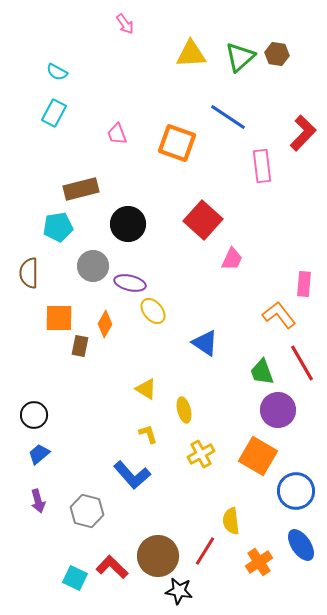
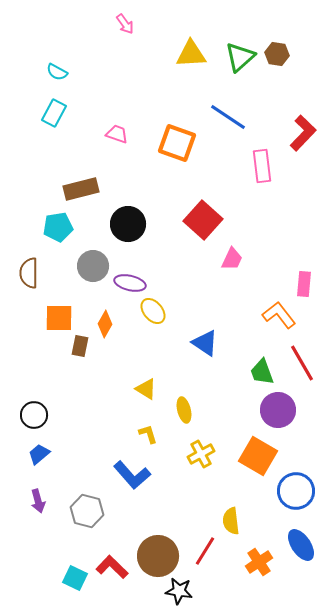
pink trapezoid at (117, 134): rotated 130 degrees clockwise
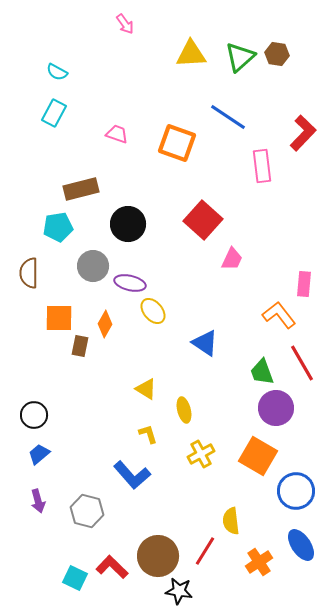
purple circle at (278, 410): moved 2 px left, 2 px up
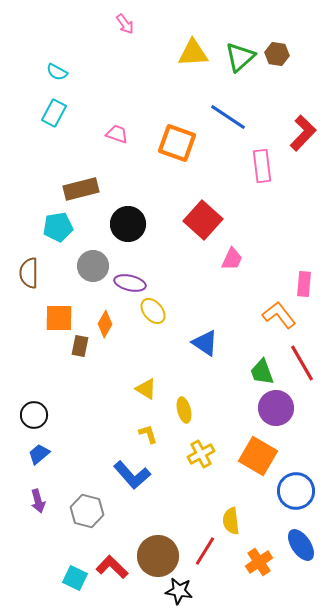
yellow triangle at (191, 54): moved 2 px right, 1 px up
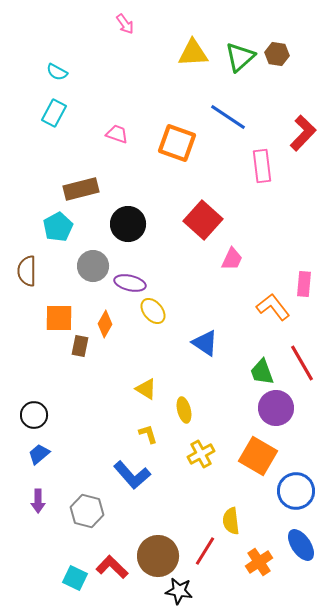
cyan pentagon at (58, 227): rotated 20 degrees counterclockwise
brown semicircle at (29, 273): moved 2 px left, 2 px up
orange L-shape at (279, 315): moved 6 px left, 8 px up
purple arrow at (38, 501): rotated 15 degrees clockwise
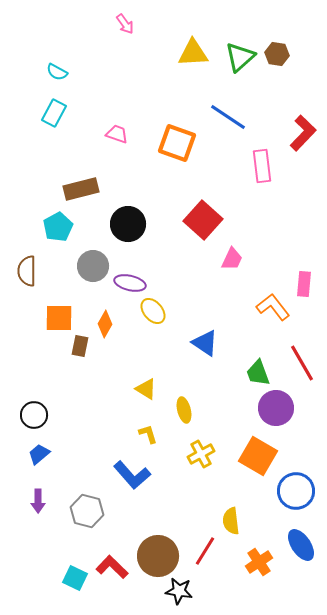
green trapezoid at (262, 372): moved 4 px left, 1 px down
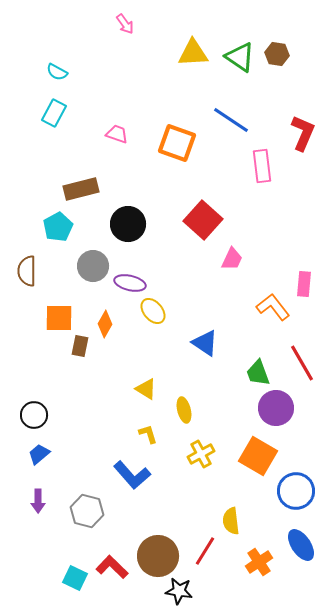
green triangle at (240, 57): rotated 44 degrees counterclockwise
blue line at (228, 117): moved 3 px right, 3 px down
red L-shape at (303, 133): rotated 21 degrees counterclockwise
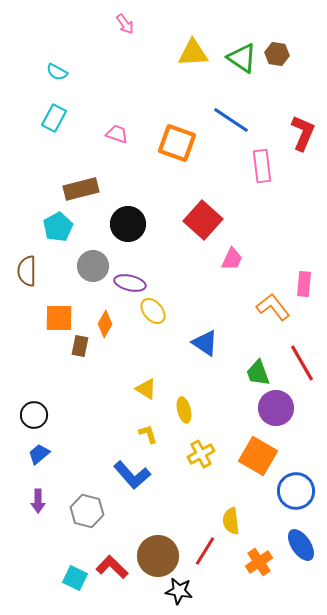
green triangle at (240, 57): moved 2 px right, 1 px down
cyan rectangle at (54, 113): moved 5 px down
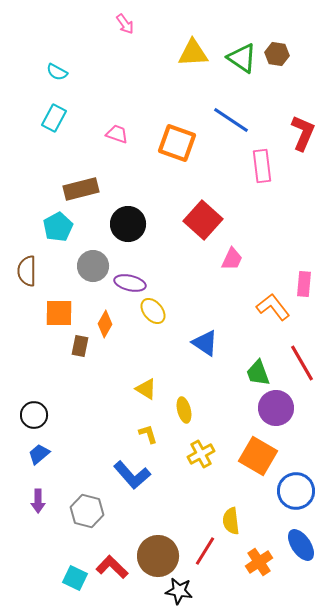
orange square at (59, 318): moved 5 px up
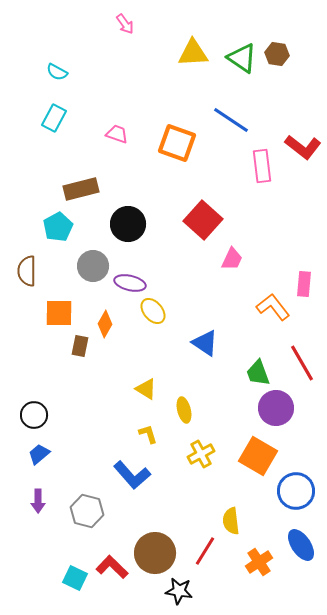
red L-shape at (303, 133): moved 14 px down; rotated 105 degrees clockwise
brown circle at (158, 556): moved 3 px left, 3 px up
